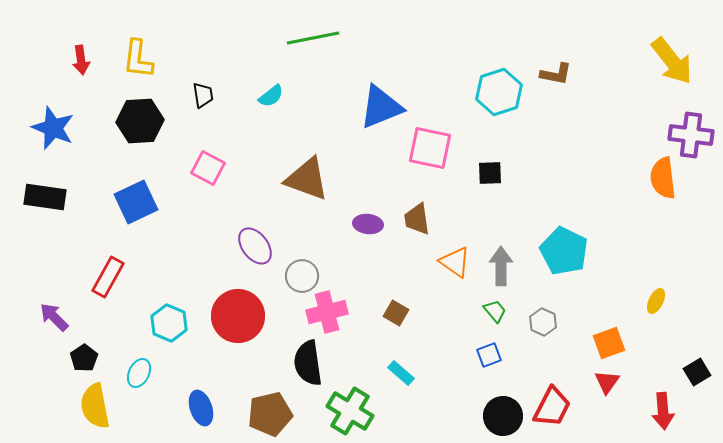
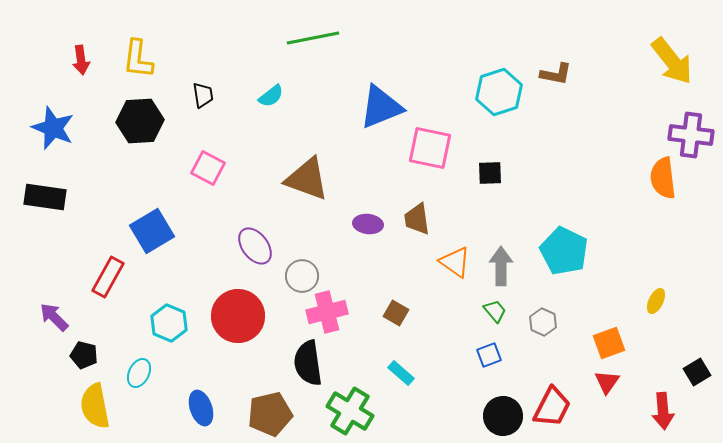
blue square at (136, 202): moved 16 px right, 29 px down; rotated 6 degrees counterclockwise
black pentagon at (84, 358): moved 3 px up; rotated 24 degrees counterclockwise
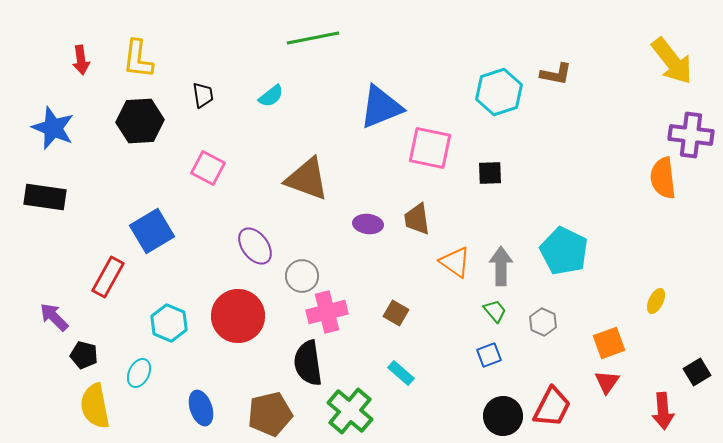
green cross at (350, 411): rotated 9 degrees clockwise
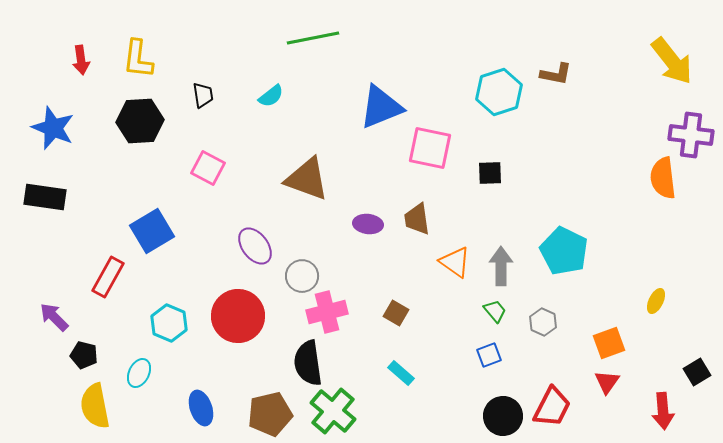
green cross at (350, 411): moved 17 px left
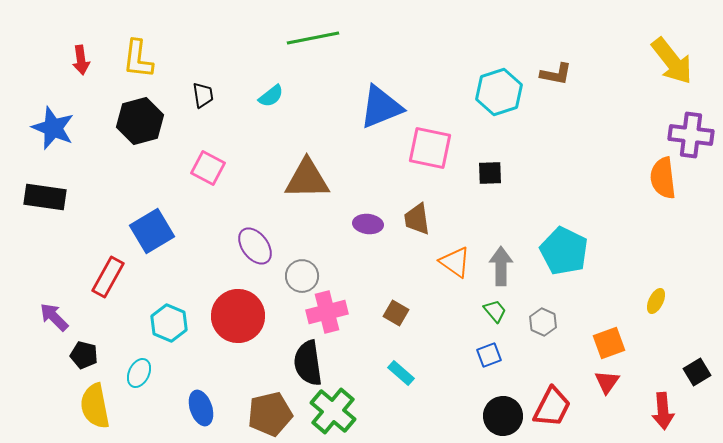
black hexagon at (140, 121): rotated 12 degrees counterclockwise
brown triangle at (307, 179): rotated 21 degrees counterclockwise
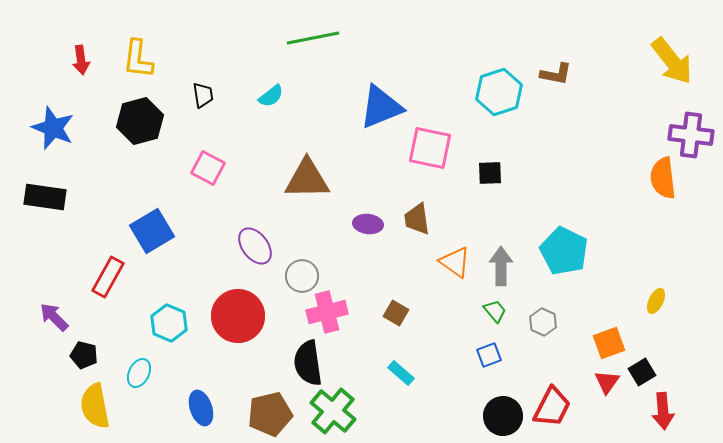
black square at (697, 372): moved 55 px left
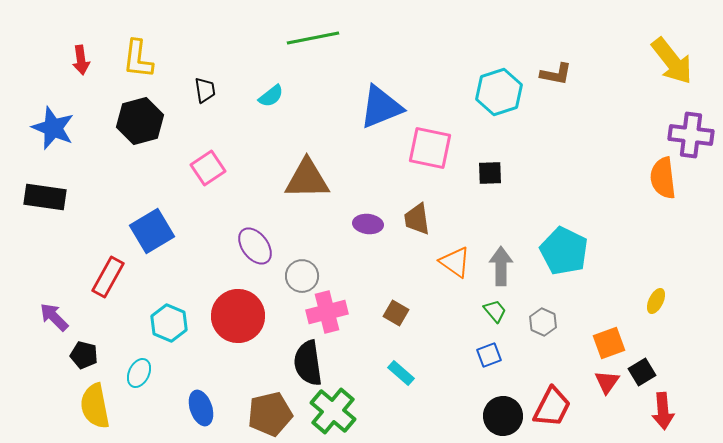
black trapezoid at (203, 95): moved 2 px right, 5 px up
pink square at (208, 168): rotated 28 degrees clockwise
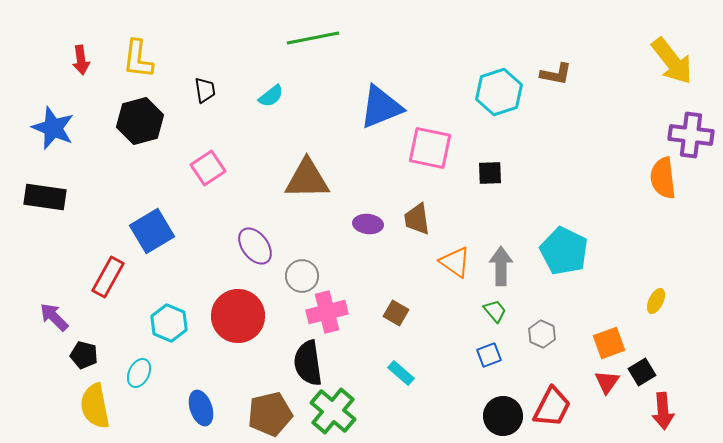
gray hexagon at (543, 322): moved 1 px left, 12 px down
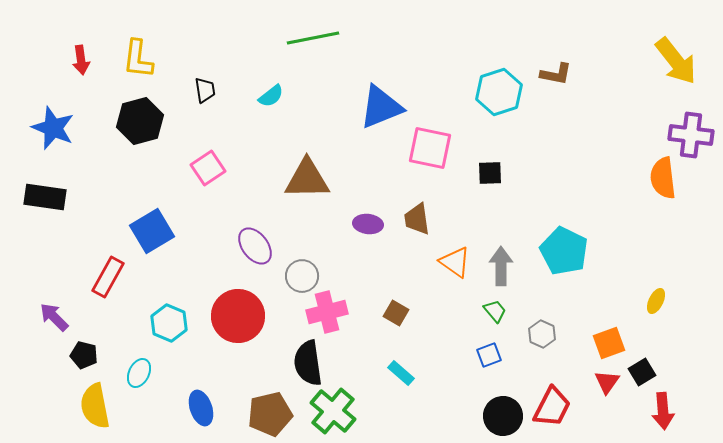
yellow arrow at (672, 61): moved 4 px right
